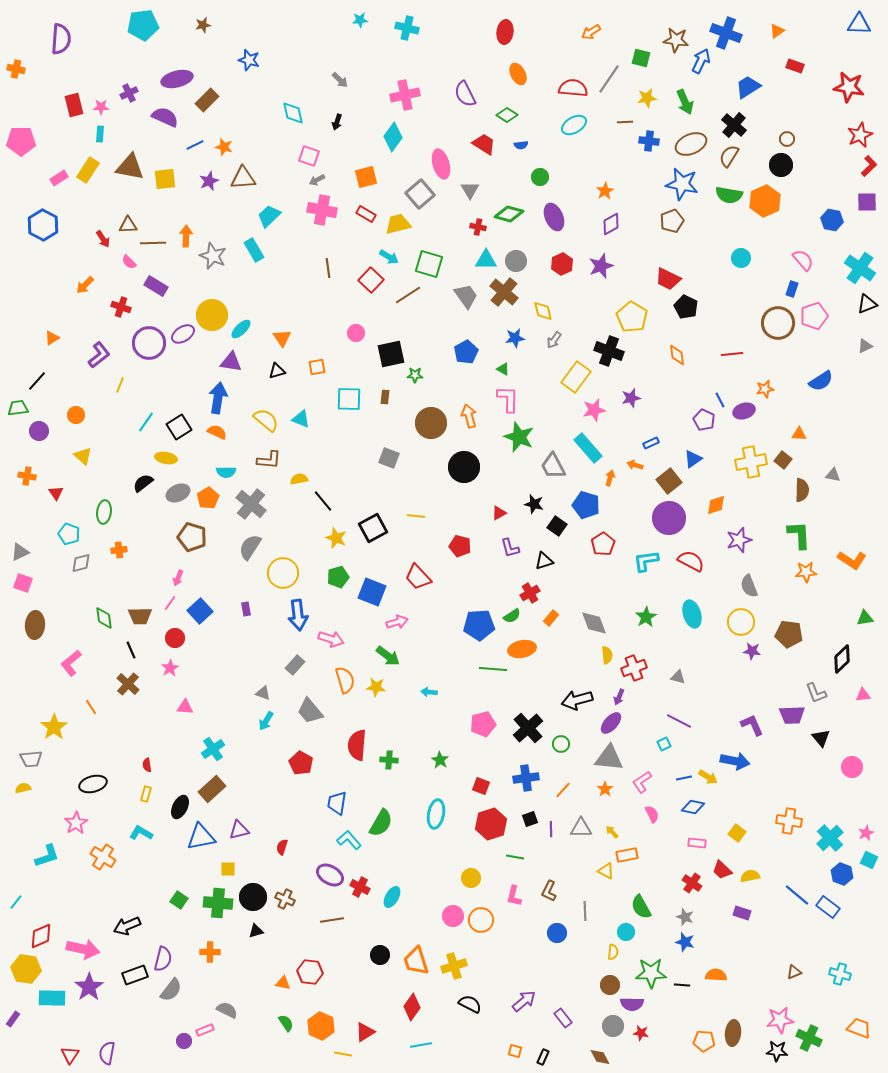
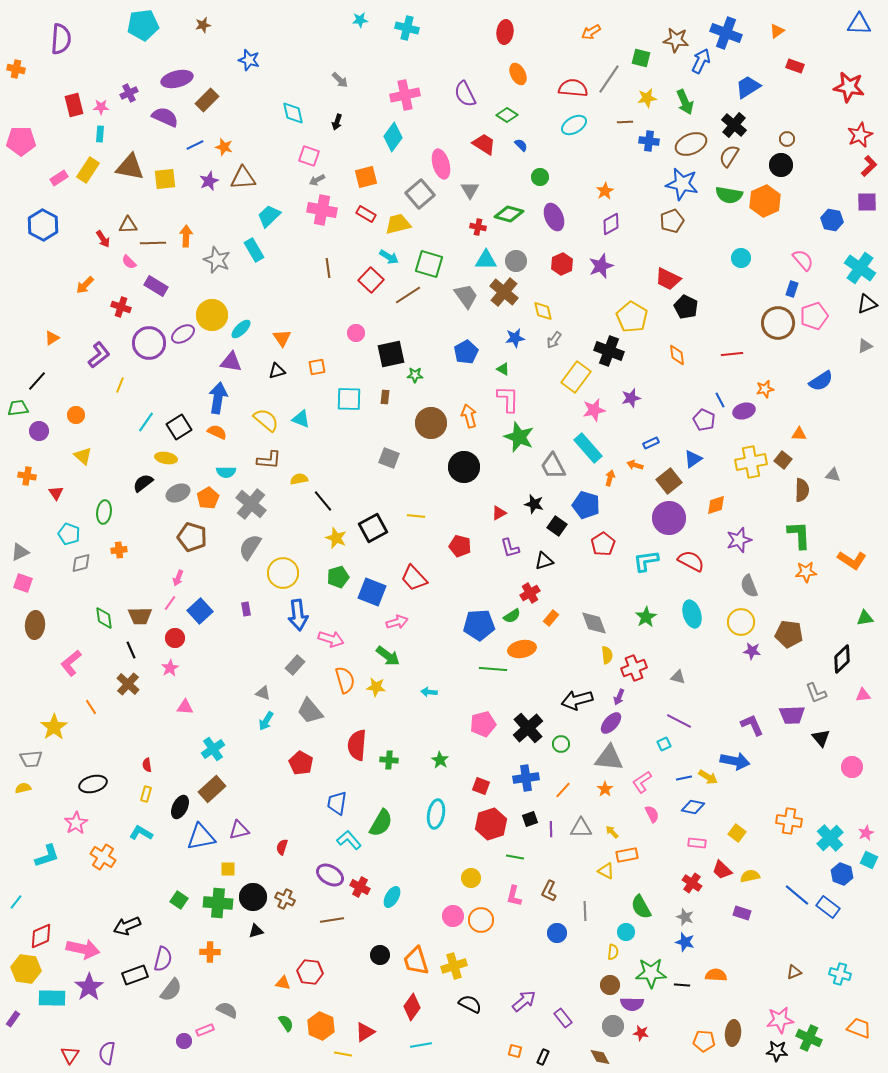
blue semicircle at (521, 145): rotated 128 degrees counterclockwise
gray star at (213, 256): moved 4 px right, 4 px down
red trapezoid at (418, 577): moved 4 px left, 1 px down
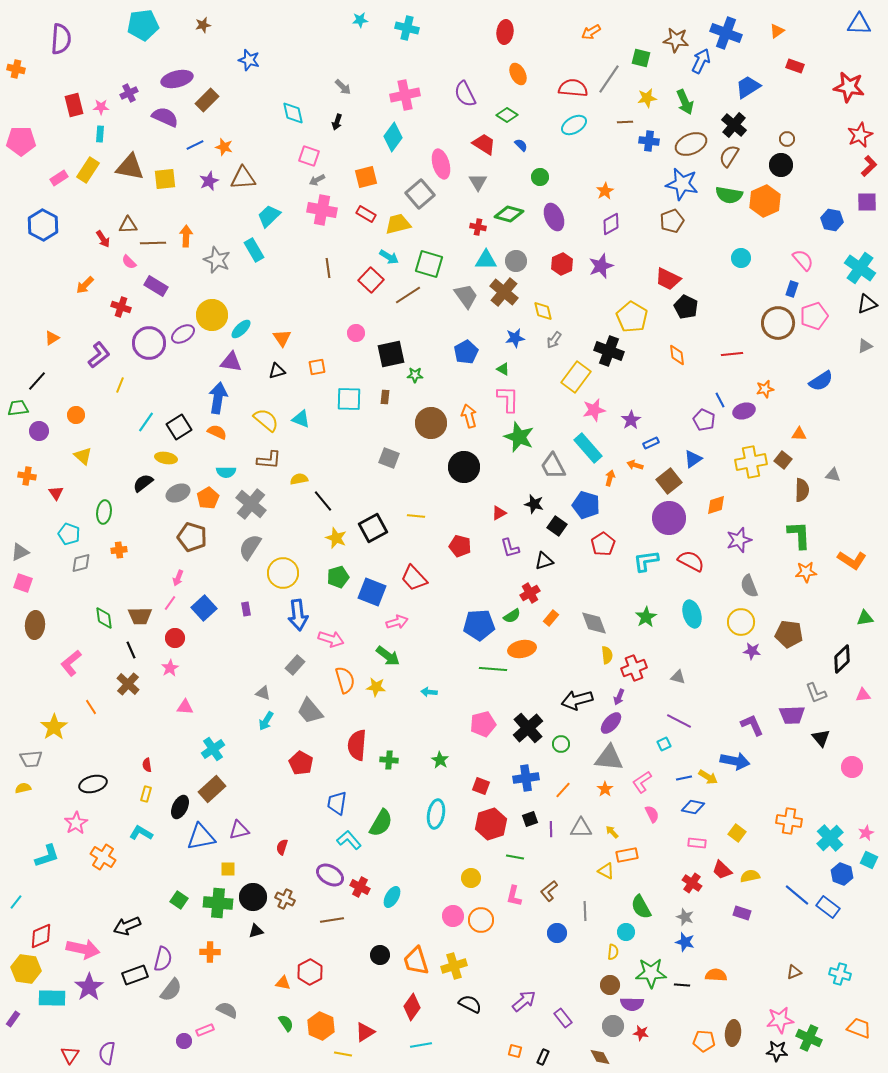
gray arrow at (340, 80): moved 3 px right, 7 px down
gray triangle at (470, 190): moved 8 px right, 8 px up
purple star at (631, 398): moved 22 px down; rotated 18 degrees counterclockwise
blue square at (200, 611): moved 4 px right, 3 px up
brown L-shape at (549, 891): rotated 25 degrees clockwise
red hexagon at (310, 972): rotated 25 degrees clockwise
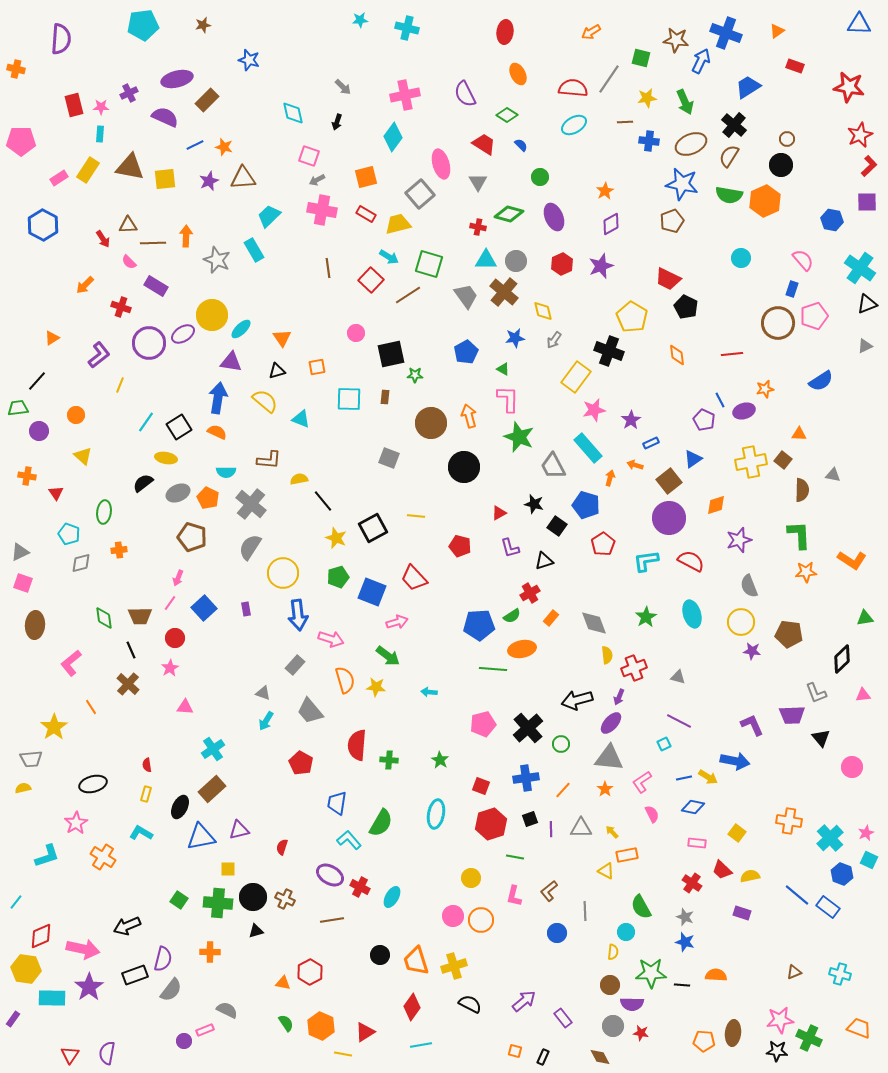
yellow semicircle at (266, 420): moved 1 px left, 19 px up
orange pentagon at (208, 498): rotated 15 degrees counterclockwise
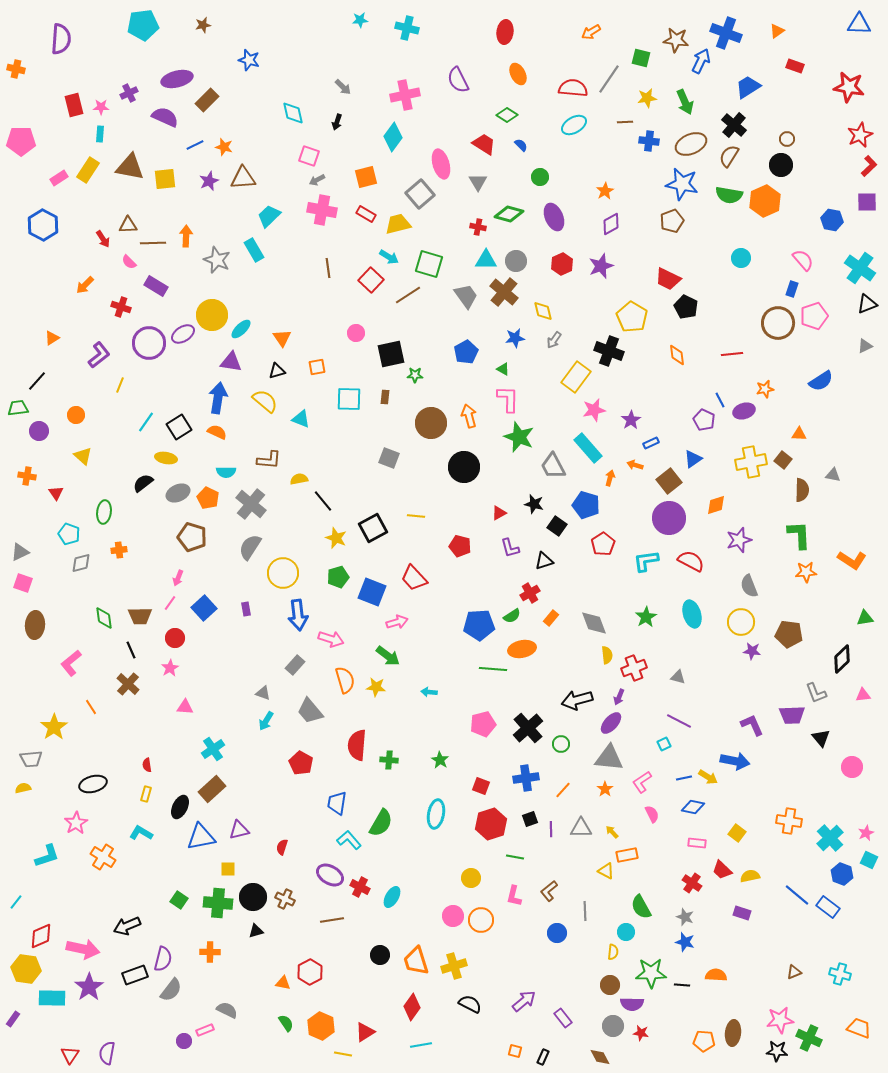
purple semicircle at (465, 94): moved 7 px left, 14 px up
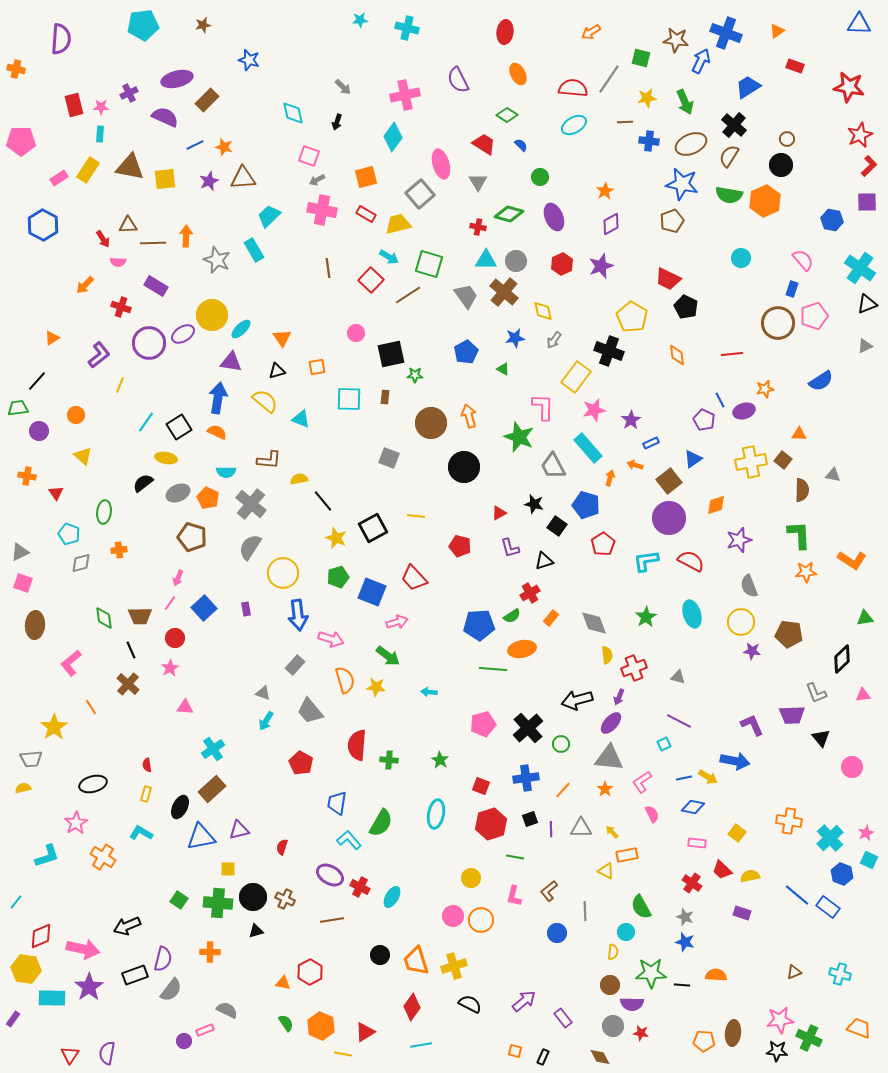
pink semicircle at (129, 262): moved 11 px left; rotated 42 degrees counterclockwise
pink L-shape at (508, 399): moved 35 px right, 8 px down
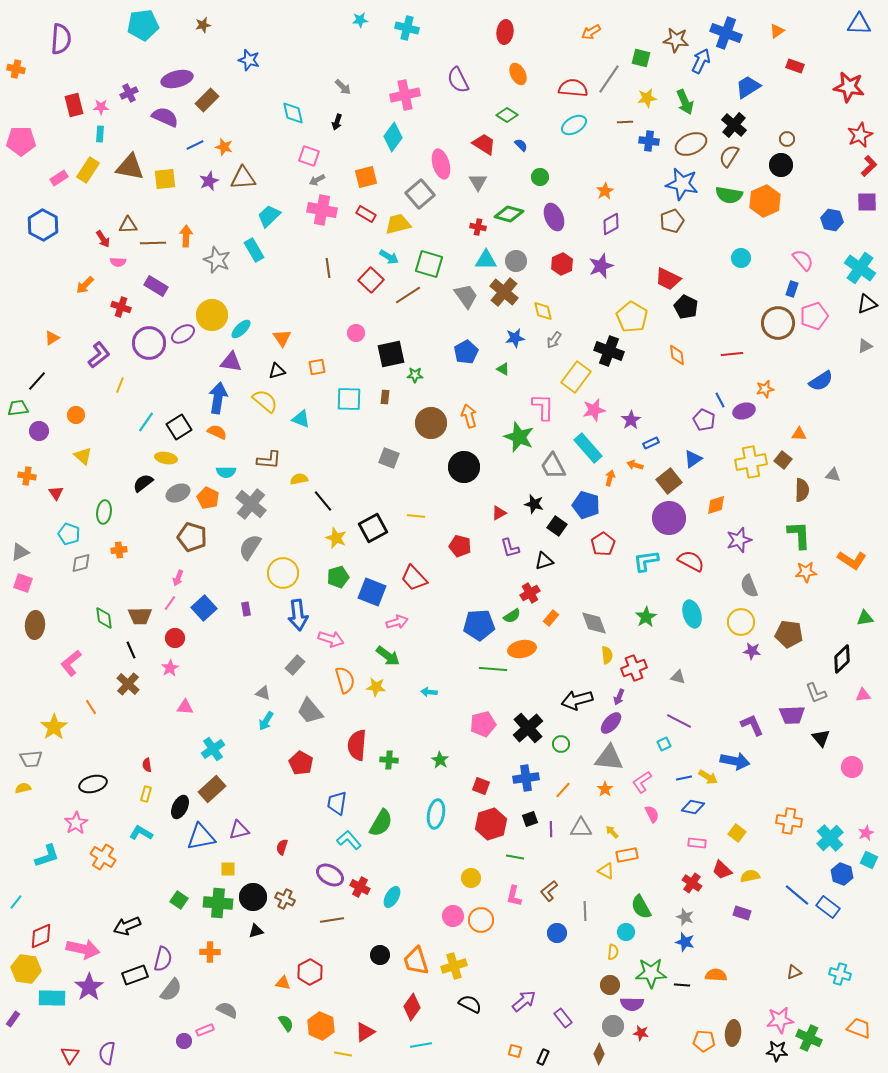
brown diamond at (600, 1057): moved 1 px left, 3 px up; rotated 55 degrees clockwise
